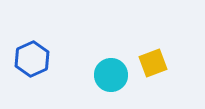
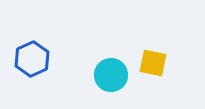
yellow square: rotated 32 degrees clockwise
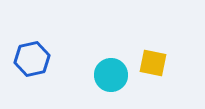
blue hexagon: rotated 12 degrees clockwise
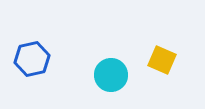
yellow square: moved 9 px right, 3 px up; rotated 12 degrees clockwise
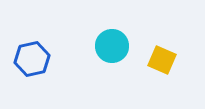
cyan circle: moved 1 px right, 29 px up
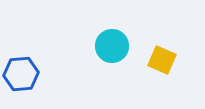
blue hexagon: moved 11 px left, 15 px down; rotated 8 degrees clockwise
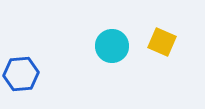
yellow square: moved 18 px up
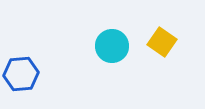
yellow square: rotated 12 degrees clockwise
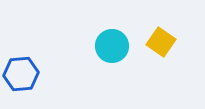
yellow square: moved 1 px left
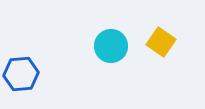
cyan circle: moved 1 px left
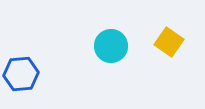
yellow square: moved 8 px right
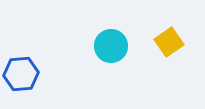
yellow square: rotated 20 degrees clockwise
